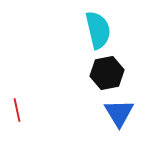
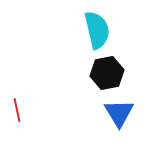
cyan semicircle: moved 1 px left
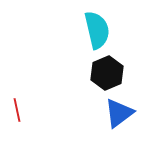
black hexagon: rotated 12 degrees counterclockwise
blue triangle: rotated 24 degrees clockwise
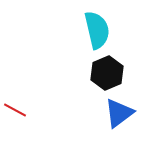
red line: moved 2 px left; rotated 50 degrees counterclockwise
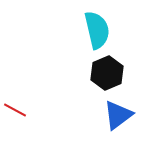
blue triangle: moved 1 px left, 2 px down
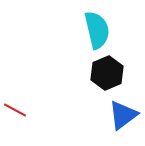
blue triangle: moved 5 px right
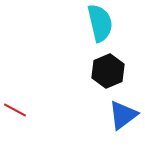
cyan semicircle: moved 3 px right, 7 px up
black hexagon: moved 1 px right, 2 px up
